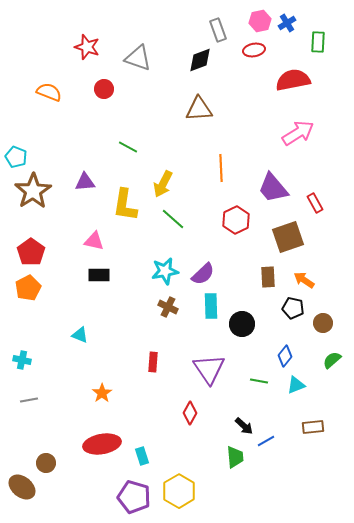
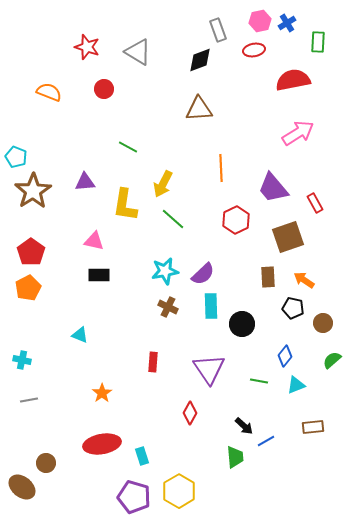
gray triangle at (138, 58): moved 6 px up; rotated 12 degrees clockwise
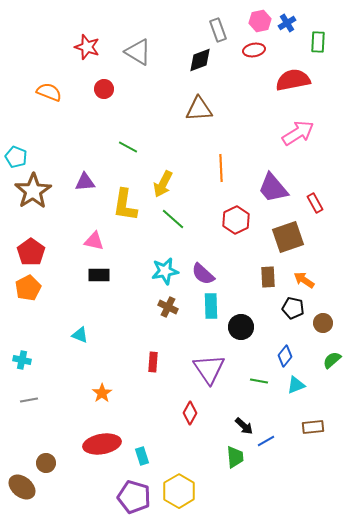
purple semicircle at (203, 274): rotated 85 degrees clockwise
black circle at (242, 324): moved 1 px left, 3 px down
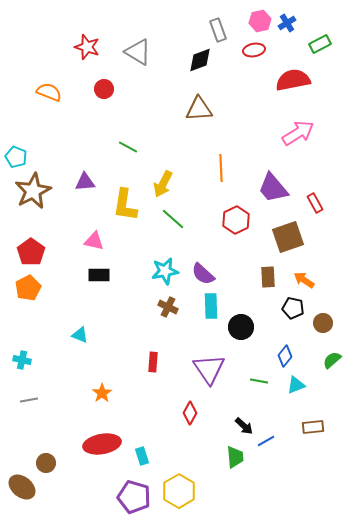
green rectangle at (318, 42): moved 2 px right, 2 px down; rotated 60 degrees clockwise
brown star at (33, 191): rotated 6 degrees clockwise
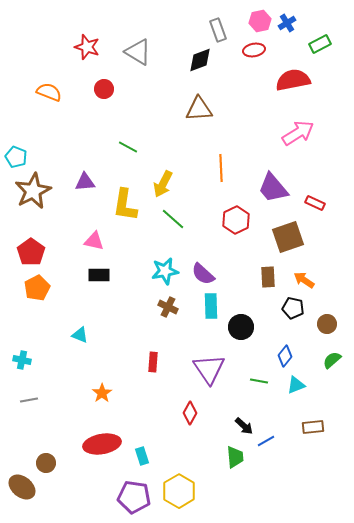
red rectangle at (315, 203): rotated 36 degrees counterclockwise
orange pentagon at (28, 288): moved 9 px right
brown circle at (323, 323): moved 4 px right, 1 px down
purple pentagon at (134, 497): rotated 8 degrees counterclockwise
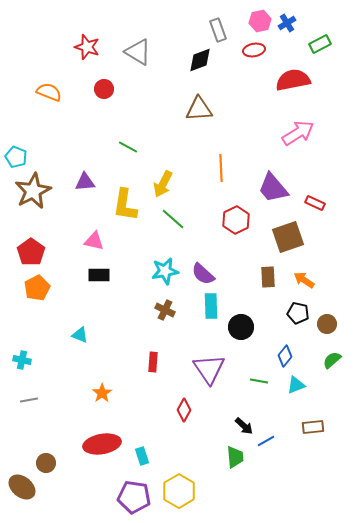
brown cross at (168, 307): moved 3 px left, 3 px down
black pentagon at (293, 308): moved 5 px right, 5 px down
red diamond at (190, 413): moved 6 px left, 3 px up
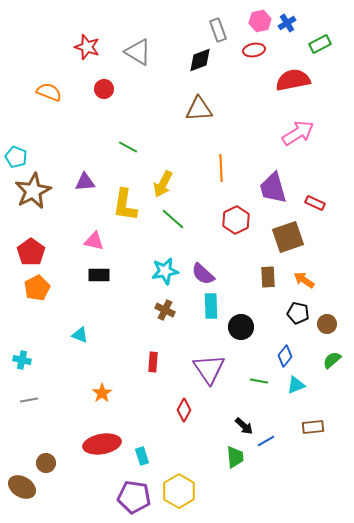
purple trapezoid at (273, 188): rotated 24 degrees clockwise
brown ellipse at (22, 487): rotated 8 degrees counterclockwise
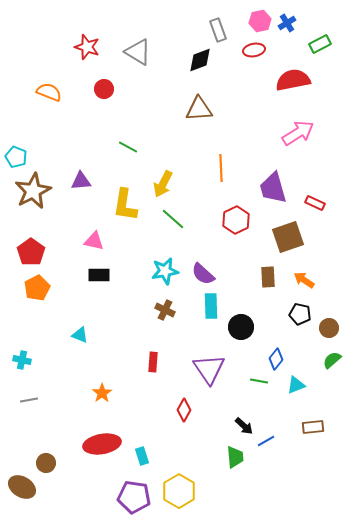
purple triangle at (85, 182): moved 4 px left, 1 px up
black pentagon at (298, 313): moved 2 px right, 1 px down
brown circle at (327, 324): moved 2 px right, 4 px down
blue diamond at (285, 356): moved 9 px left, 3 px down
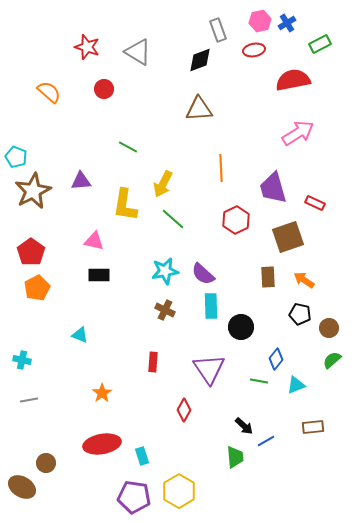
orange semicircle at (49, 92): rotated 20 degrees clockwise
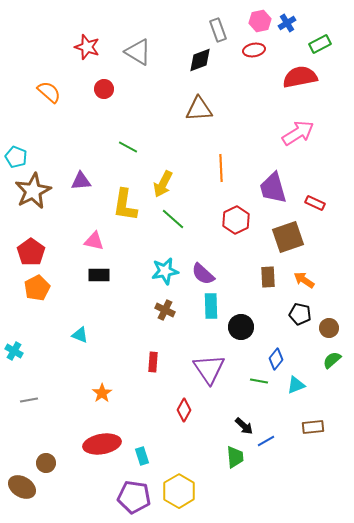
red semicircle at (293, 80): moved 7 px right, 3 px up
cyan cross at (22, 360): moved 8 px left, 9 px up; rotated 18 degrees clockwise
